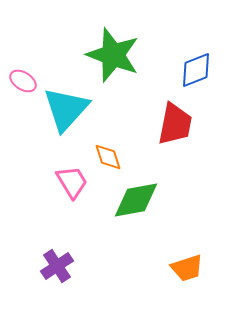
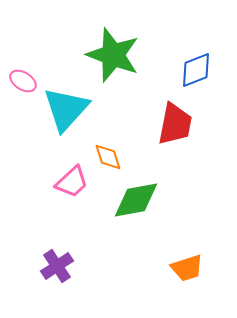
pink trapezoid: rotated 78 degrees clockwise
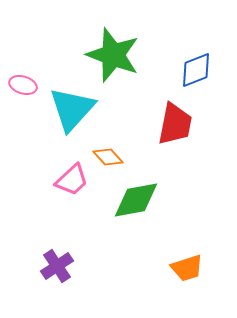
pink ellipse: moved 4 px down; rotated 16 degrees counterclockwise
cyan triangle: moved 6 px right
orange diamond: rotated 24 degrees counterclockwise
pink trapezoid: moved 2 px up
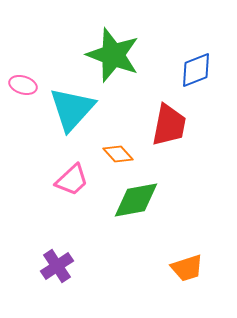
red trapezoid: moved 6 px left, 1 px down
orange diamond: moved 10 px right, 3 px up
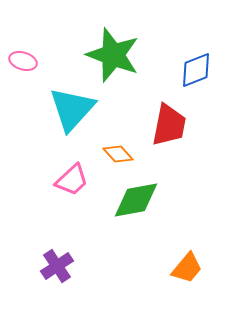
pink ellipse: moved 24 px up
orange trapezoid: rotated 32 degrees counterclockwise
